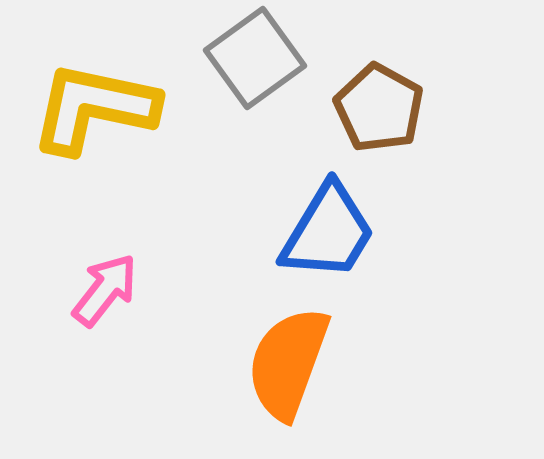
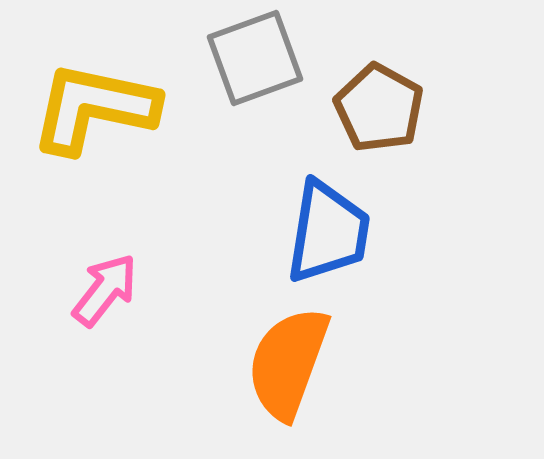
gray square: rotated 16 degrees clockwise
blue trapezoid: rotated 22 degrees counterclockwise
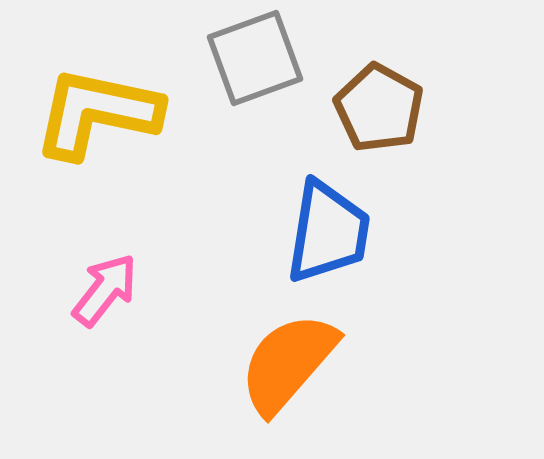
yellow L-shape: moved 3 px right, 5 px down
orange semicircle: rotated 21 degrees clockwise
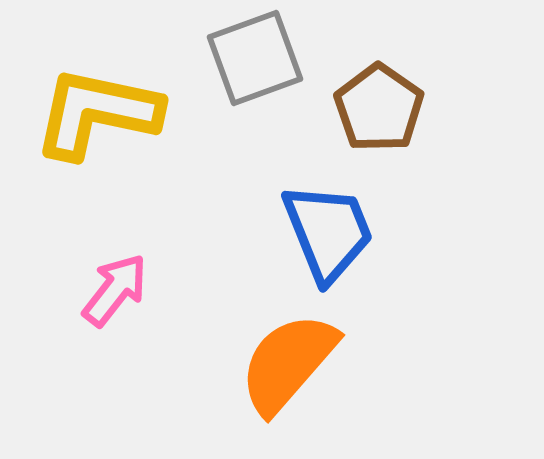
brown pentagon: rotated 6 degrees clockwise
blue trapezoid: rotated 31 degrees counterclockwise
pink arrow: moved 10 px right
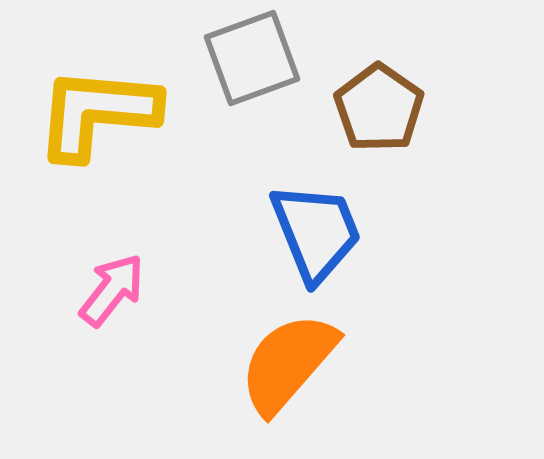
gray square: moved 3 px left
yellow L-shape: rotated 7 degrees counterclockwise
blue trapezoid: moved 12 px left
pink arrow: moved 3 px left
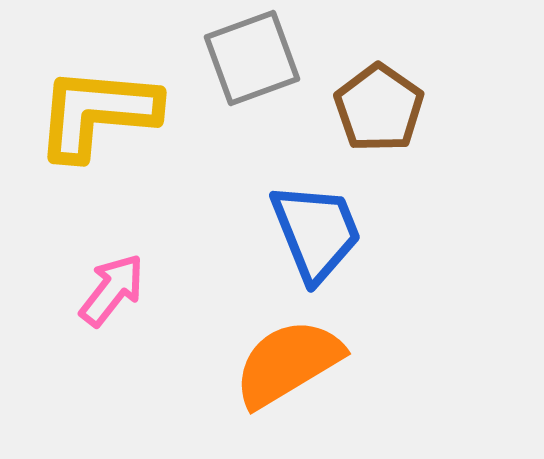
orange semicircle: rotated 18 degrees clockwise
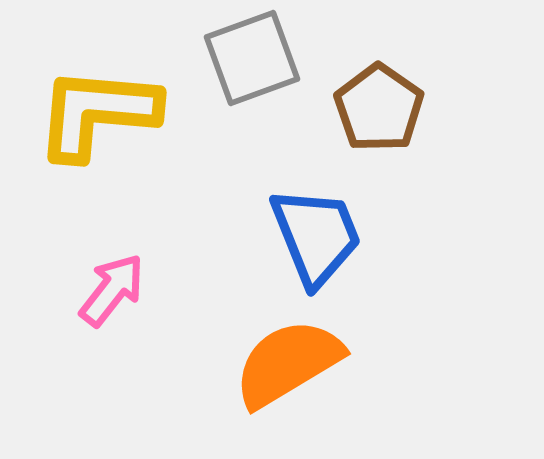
blue trapezoid: moved 4 px down
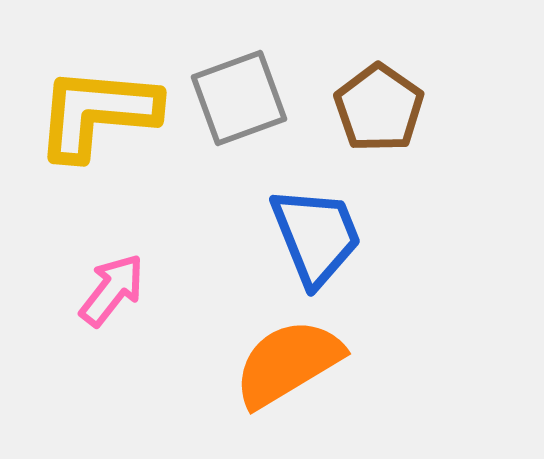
gray square: moved 13 px left, 40 px down
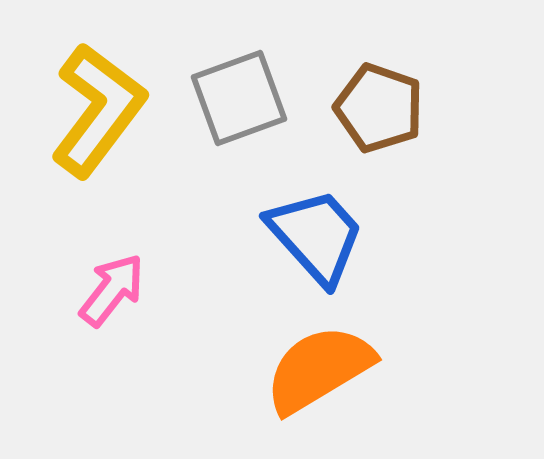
brown pentagon: rotated 16 degrees counterclockwise
yellow L-shape: moved 1 px right, 3 px up; rotated 122 degrees clockwise
blue trapezoid: rotated 20 degrees counterclockwise
orange semicircle: moved 31 px right, 6 px down
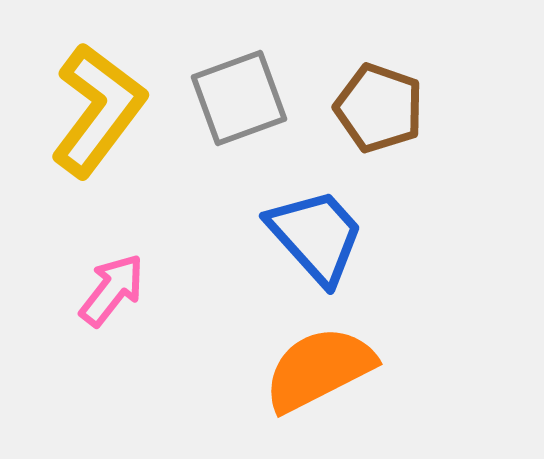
orange semicircle: rotated 4 degrees clockwise
